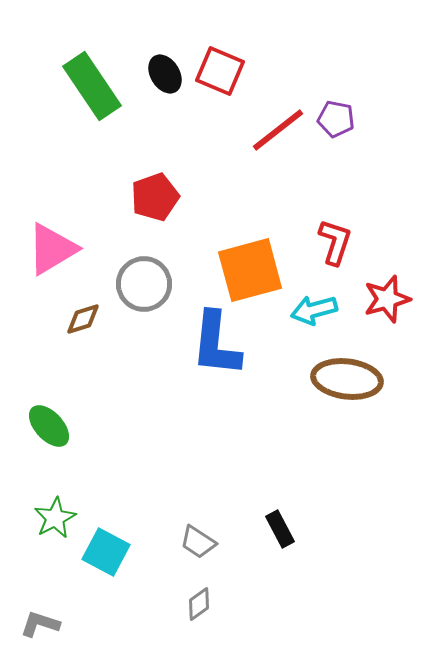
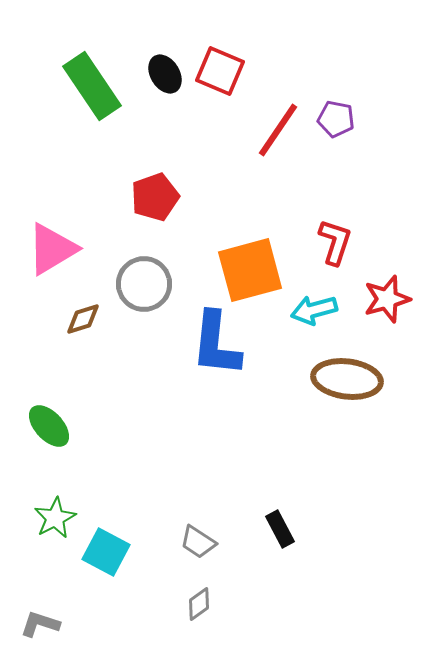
red line: rotated 18 degrees counterclockwise
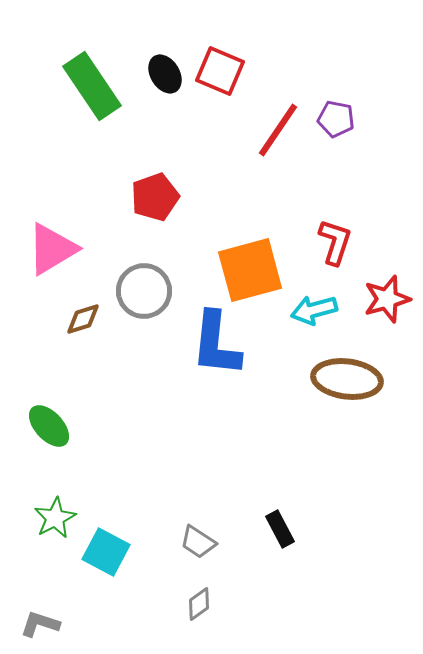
gray circle: moved 7 px down
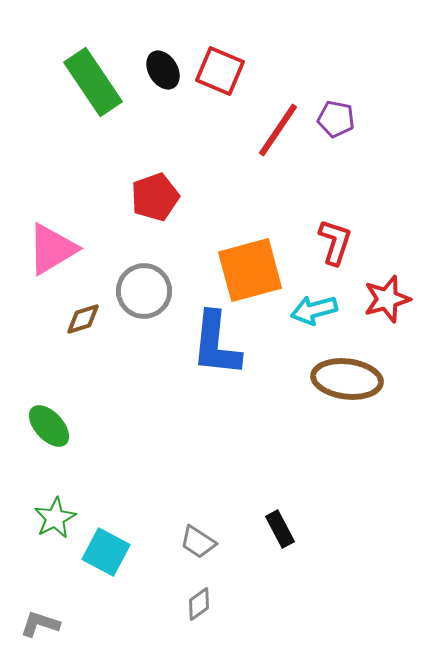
black ellipse: moved 2 px left, 4 px up
green rectangle: moved 1 px right, 4 px up
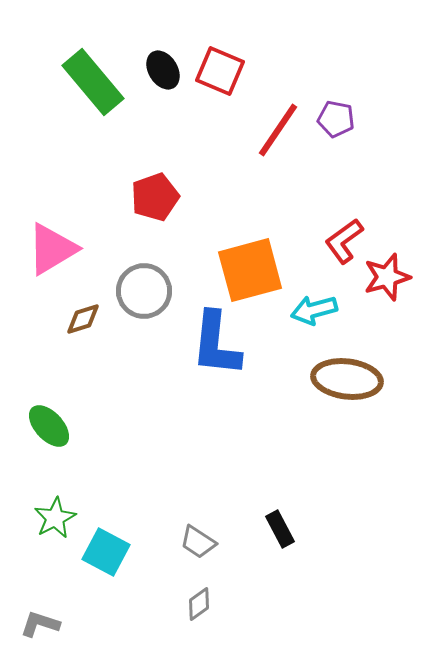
green rectangle: rotated 6 degrees counterclockwise
red L-shape: moved 9 px right, 1 px up; rotated 144 degrees counterclockwise
red star: moved 22 px up
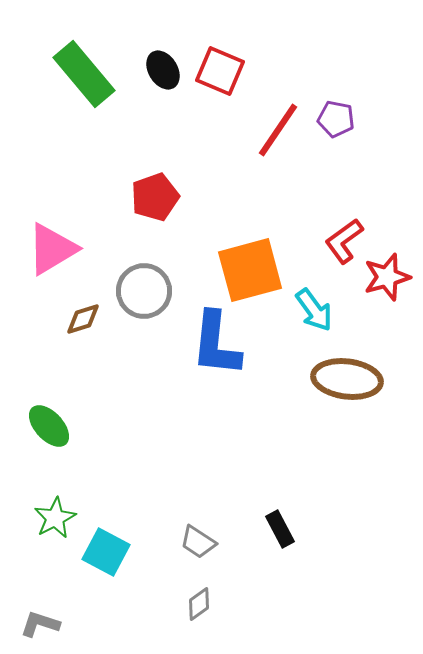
green rectangle: moved 9 px left, 8 px up
cyan arrow: rotated 111 degrees counterclockwise
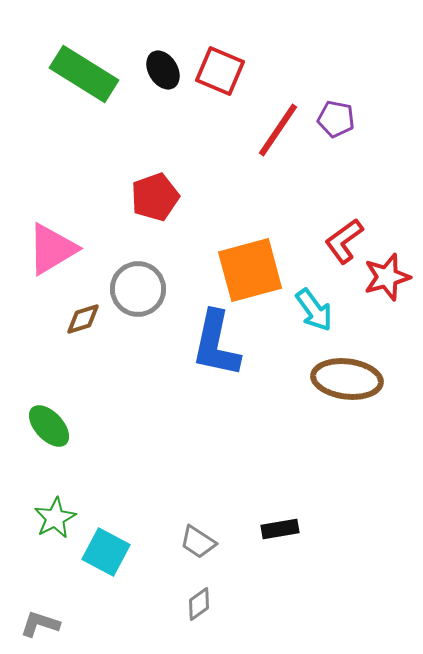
green rectangle: rotated 18 degrees counterclockwise
gray circle: moved 6 px left, 2 px up
blue L-shape: rotated 6 degrees clockwise
black rectangle: rotated 72 degrees counterclockwise
